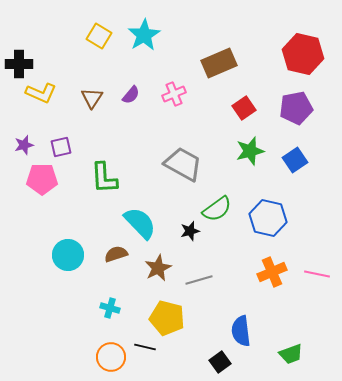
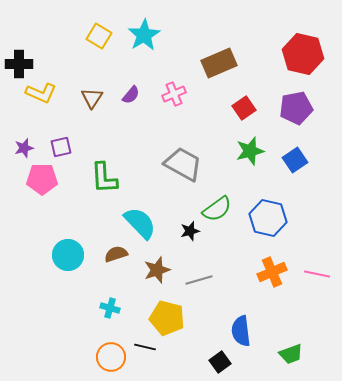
purple star: moved 3 px down
brown star: moved 1 px left, 2 px down; rotated 8 degrees clockwise
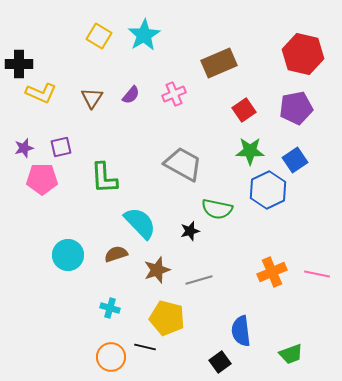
red square: moved 2 px down
green star: rotated 16 degrees clockwise
green semicircle: rotated 48 degrees clockwise
blue hexagon: moved 28 px up; rotated 21 degrees clockwise
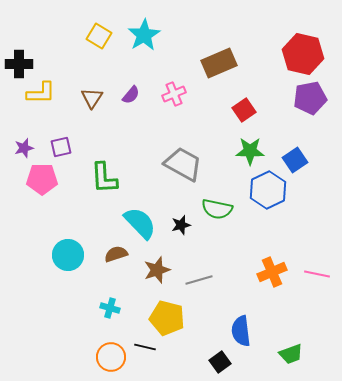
yellow L-shape: rotated 24 degrees counterclockwise
purple pentagon: moved 14 px right, 10 px up
black star: moved 9 px left, 6 px up
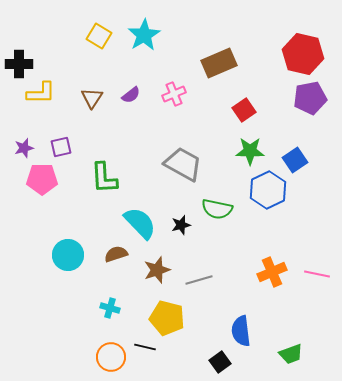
purple semicircle: rotated 12 degrees clockwise
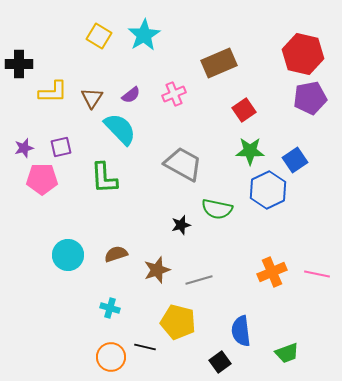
yellow L-shape: moved 12 px right, 1 px up
cyan semicircle: moved 20 px left, 94 px up
yellow pentagon: moved 11 px right, 4 px down
green trapezoid: moved 4 px left, 1 px up
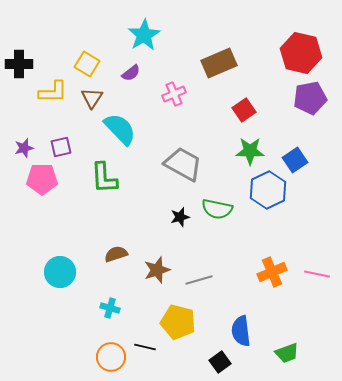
yellow square: moved 12 px left, 28 px down
red hexagon: moved 2 px left, 1 px up
purple semicircle: moved 22 px up
black star: moved 1 px left, 8 px up
cyan circle: moved 8 px left, 17 px down
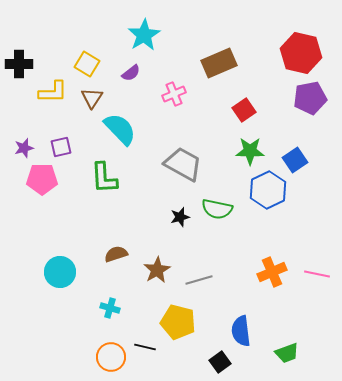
brown star: rotated 12 degrees counterclockwise
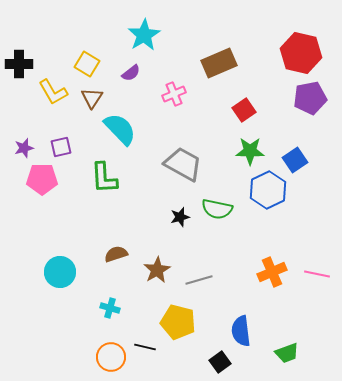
yellow L-shape: rotated 60 degrees clockwise
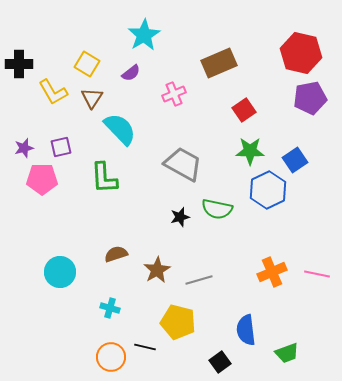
blue semicircle: moved 5 px right, 1 px up
